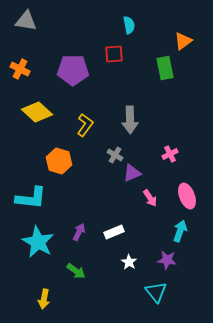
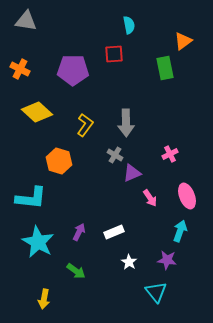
gray arrow: moved 4 px left, 3 px down
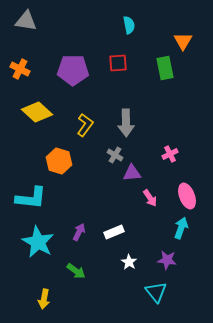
orange triangle: rotated 24 degrees counterclockwise
red square: moved 4 px right, 9 px down
purple triangle: rotated 18 degrees clockwise
cyan arrow: moved 1 px right, 3 px up
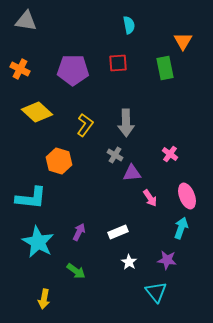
pink cross: rotated 28 degrees counterclockwise
white rectangle: moved 4 px right
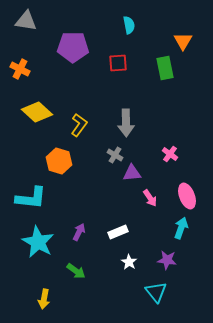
purple pentagon: moved 23 px up
yellow L-shape: moved 6 px left
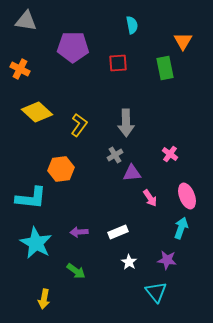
cyan semicircle: moved 3 px right
gray cross: rotated 28 degrees clockwise
orange hexagon: moved 2 px right, 8 px down; rotated 25 degrees counterclockwise
purple arrow: rotated 120 degrees counterclockwise
cyan star: moved 2 px left, 1 px down
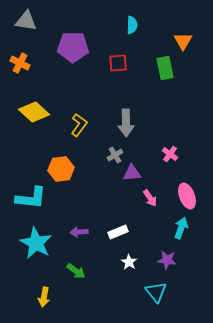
cyan semicircle: rotated 12 degrees clockwise
orange cross: moved 6 px up
yellow diamond: moved 3 px left
yellow arrow: moved 2 px up
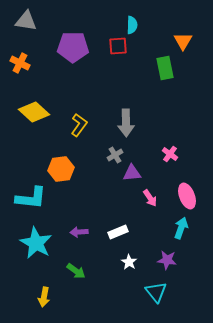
red square: moved 17 px up
